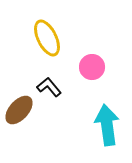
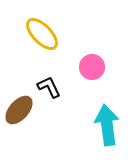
yellow ellipse: moved 5 px left, 4 px up; rotated 18 degrees counterclockwise
black L-shape: rotated 15 degrees clockwise
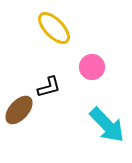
yellow ellipse: moved 12 px right, 6 px up
black L-shape: rotated 100 degrees clockwise
cyan arrow: rotated 144 degrees clockwise
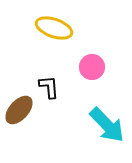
yellow ellipse: rotated 27 degrees counterclockwise
black L-shape: rotated 80 degrees counterclockwise
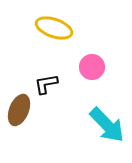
black L-shape: moved 3 px left, 3 px up; rotated 95 degrees counterclockwise
brown ellipse: rotated 20 degrees counterclockwise
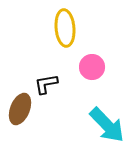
yellow ellipse: moved 11 px right; rotated 66 degrees clockwise
brown ellipse: moved 1 px right, 1 px up
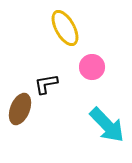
yellow ellipse: rotated 24 degrees counterclockwise
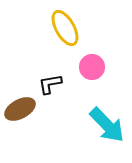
black L-shape: moved 4 px right
brown ellipse: rotated 40 degrees clockwise
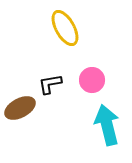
pink circle: moved 13 px down
brown ellipse: moved 1 px up
cyan arrow: rotated 150 degrees counterclockwise
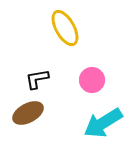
black L-shape: moved 13 px left, 5 px up
brown ellipse: moved 8 px right, 5 px down
cyan arrow: moved 4 px left, 2 px up; rotated 108 degrees counterclockwise
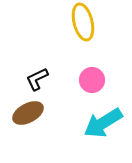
yellow ellipse: moved 18 px right, 6 px up; rotated 15 degrees clockwise
black L-shape: rotated 15 degrees counterclockwise
